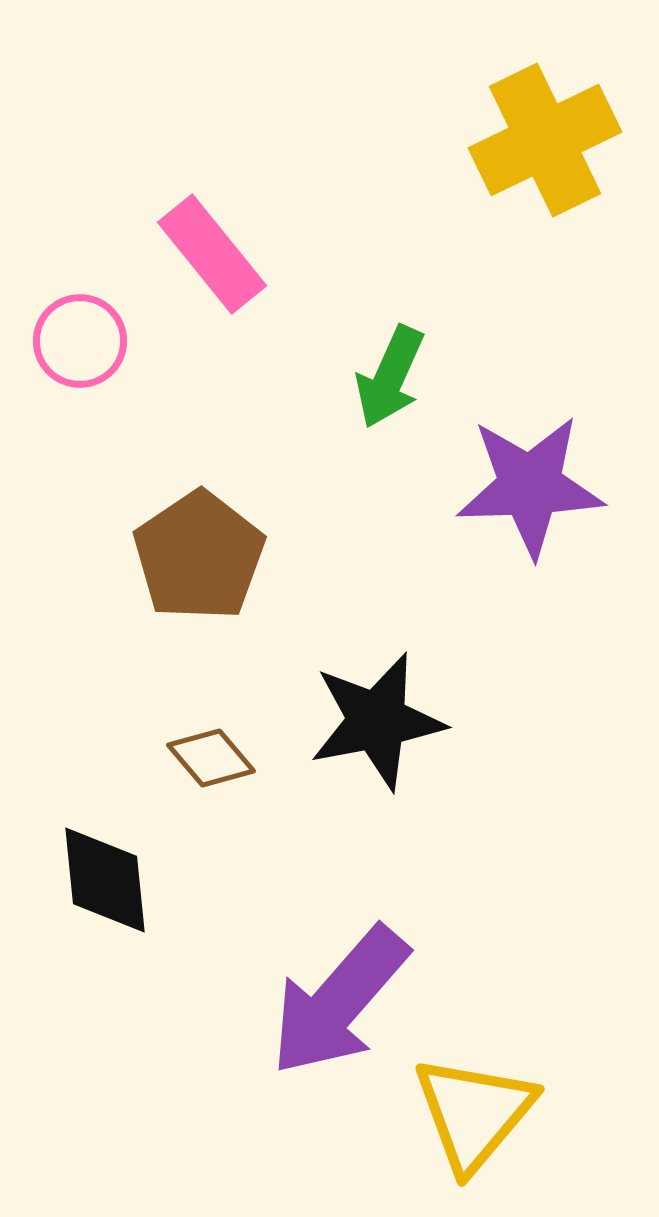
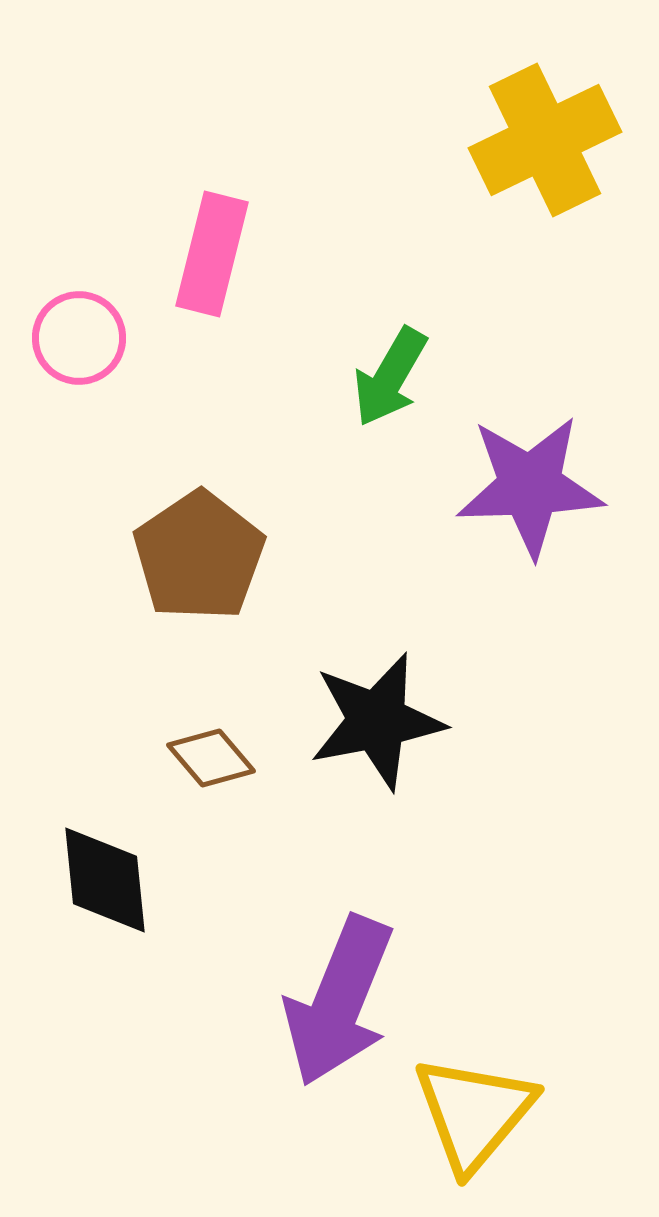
pink rectangle: rotated 53 degrees clockwise
pink circle: moved 1 px left, 3 px up
green arrow: rotated 6 degrees clockwise
purple arrow: rotated 19 degrees counterclockwise
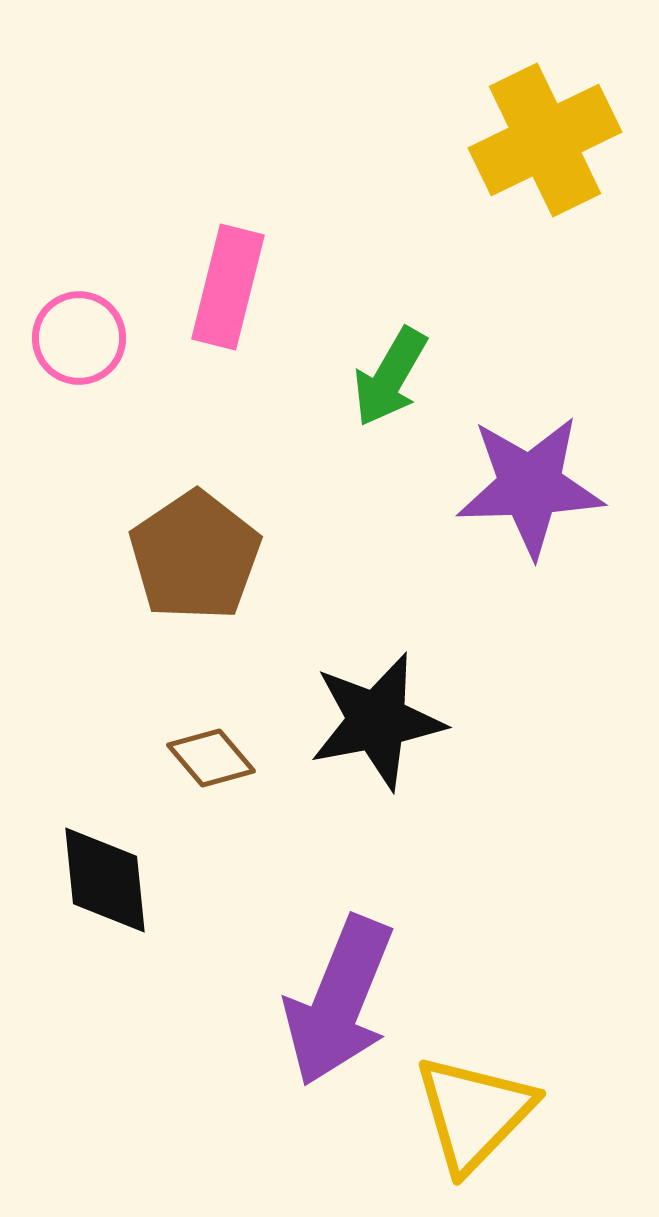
pink rectangle: moved 16 px right, 33 px down
brown pentagon: moved 4 px left
yellow triangle: rotated 4 degrees clockwise
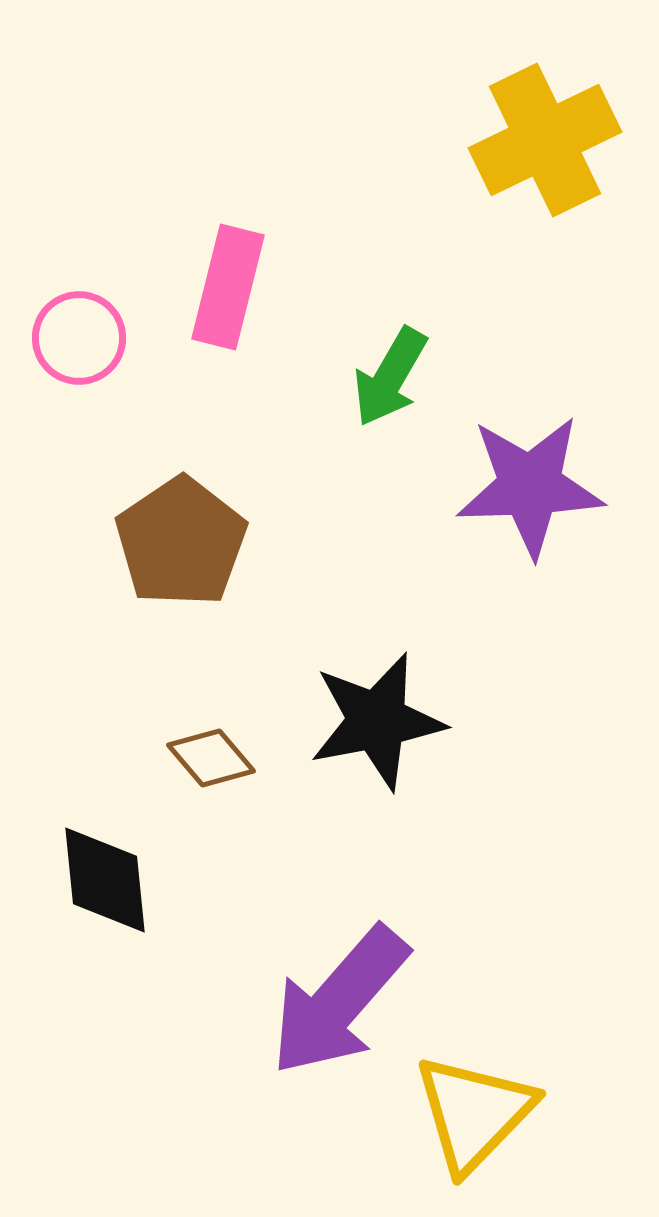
brown pentagon: moved 14 px left, 14 px up
purple arrow: rotated 19 degrees clockwise
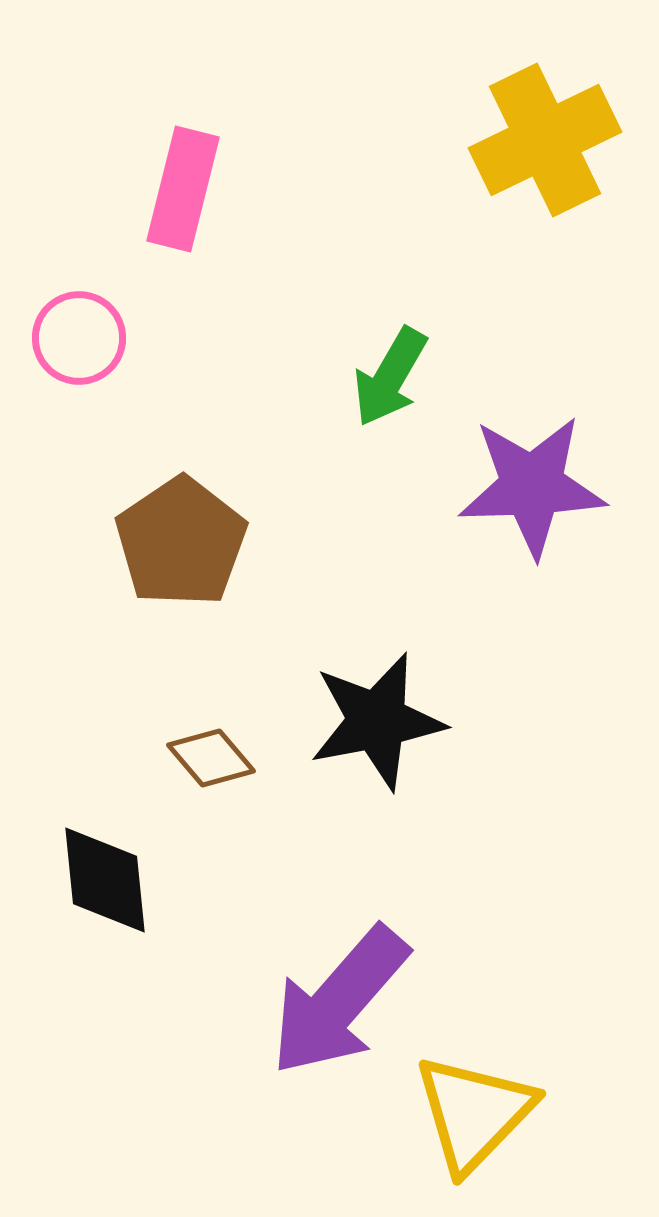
pink rectangle: moved 45 px left, 98 px up
purple star: moved 2 px right
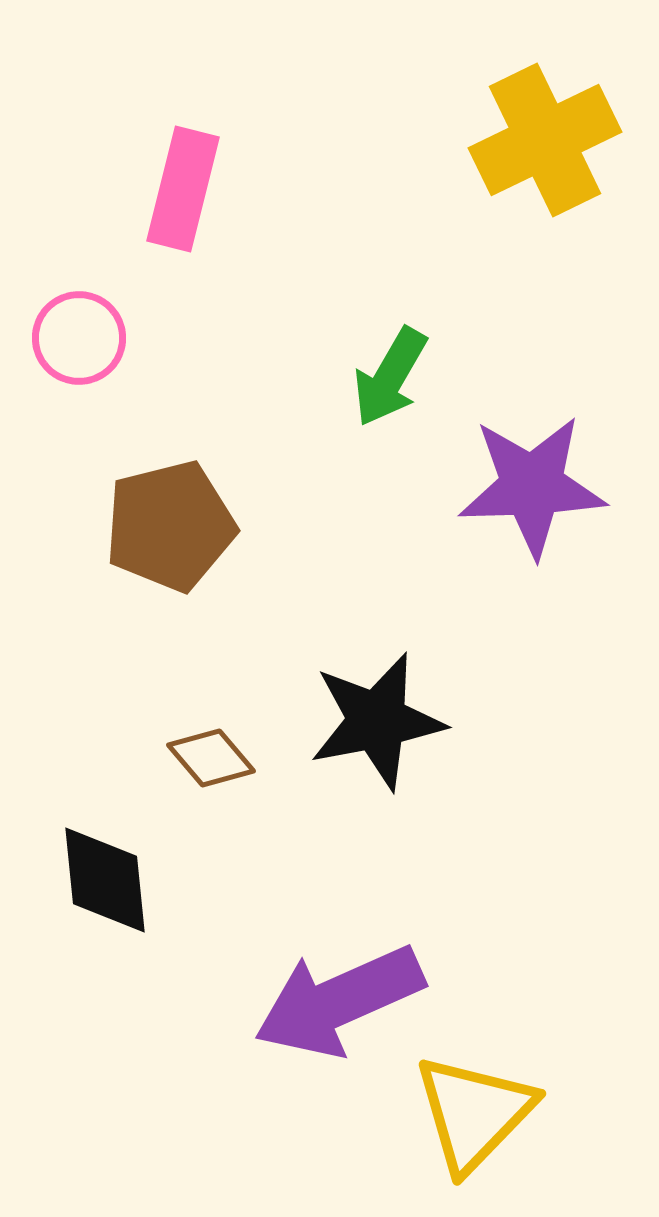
brown pentagon: moved 11 px left, 16 px up; rotated 20 degrees clockwise
purple arrow: rotated 25 degrees clockwise
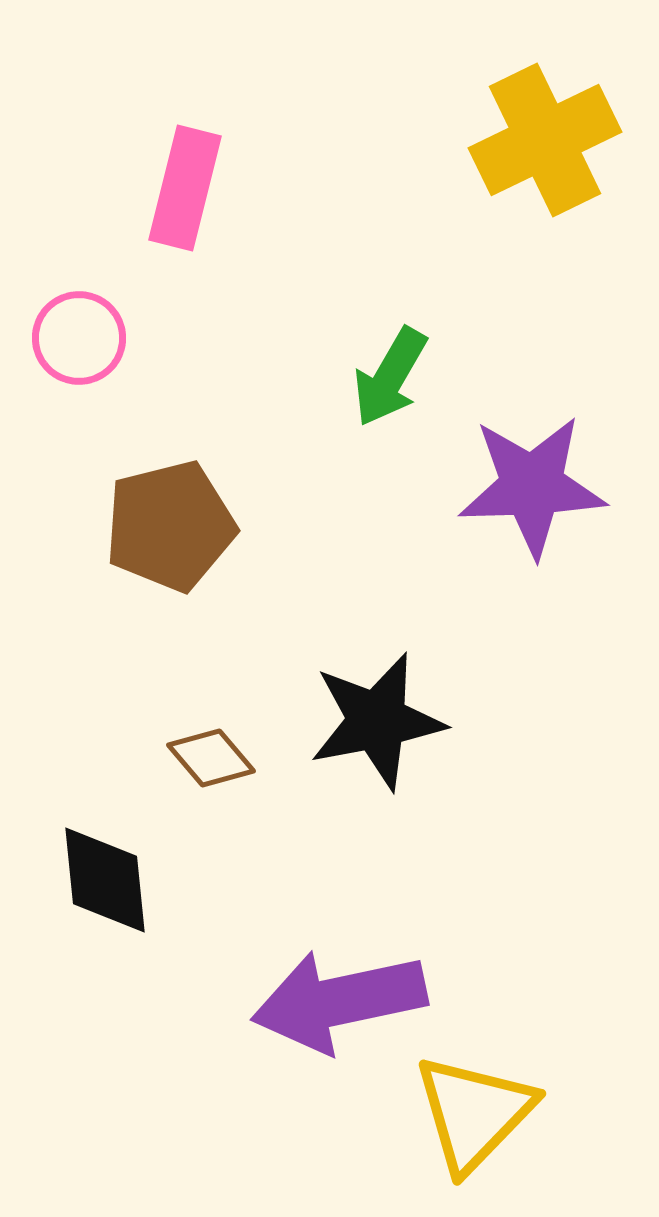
pink rectangle: moved 2 px right, 1 px up
purple arrow: rotated 12 degrees clockwise
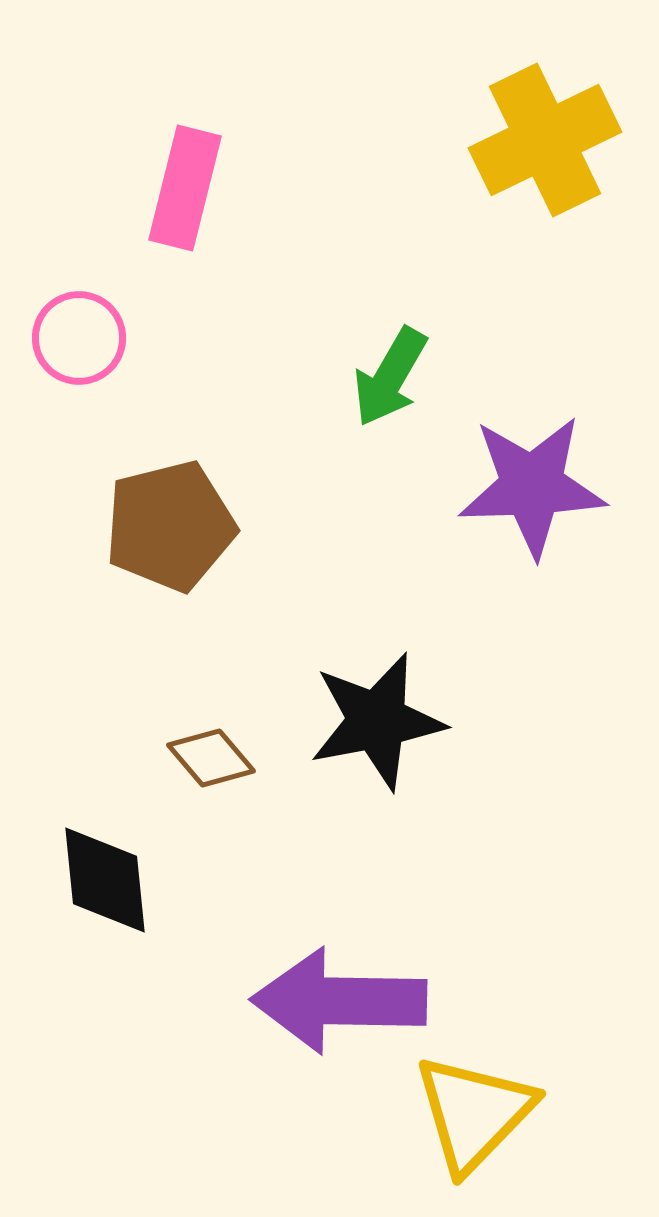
purple arrow: rotated 13 degrees clockwise
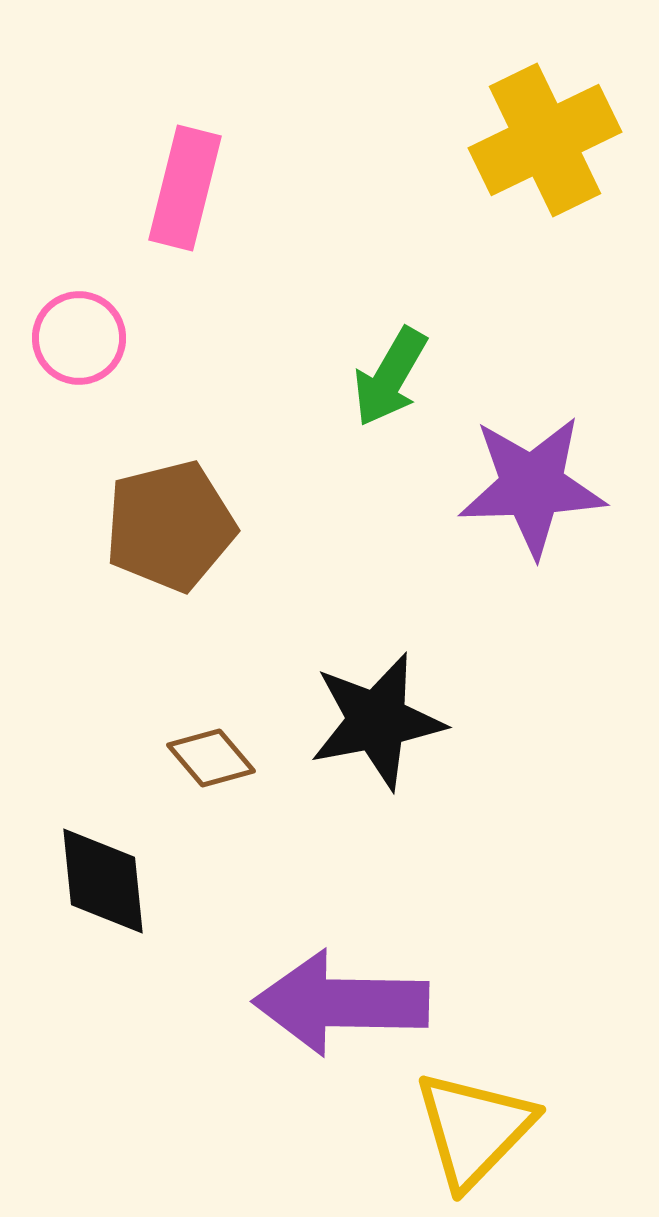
black diamond: moved 2 px left, 1 px down
purple arrow: moved 2 px right, 2 px down
yellow triangle: moved 16 px down
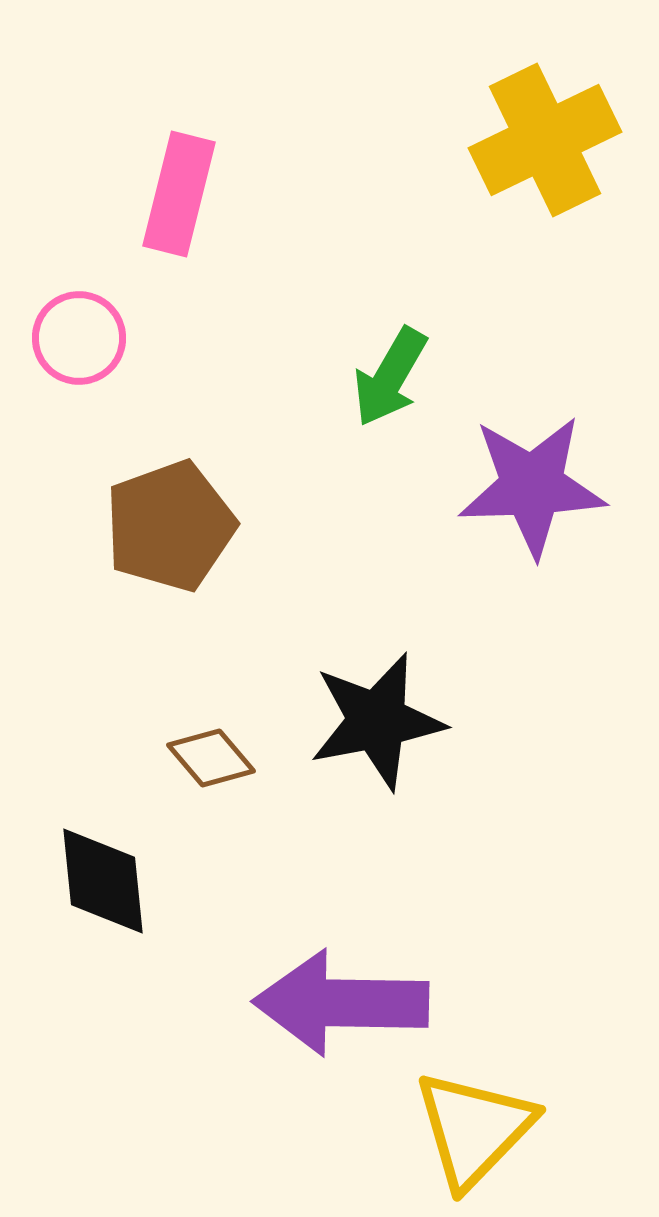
pink rectangle: moved 6 px left, 6 px down
brown pentagon: rotated 6 degrees counterclockwise
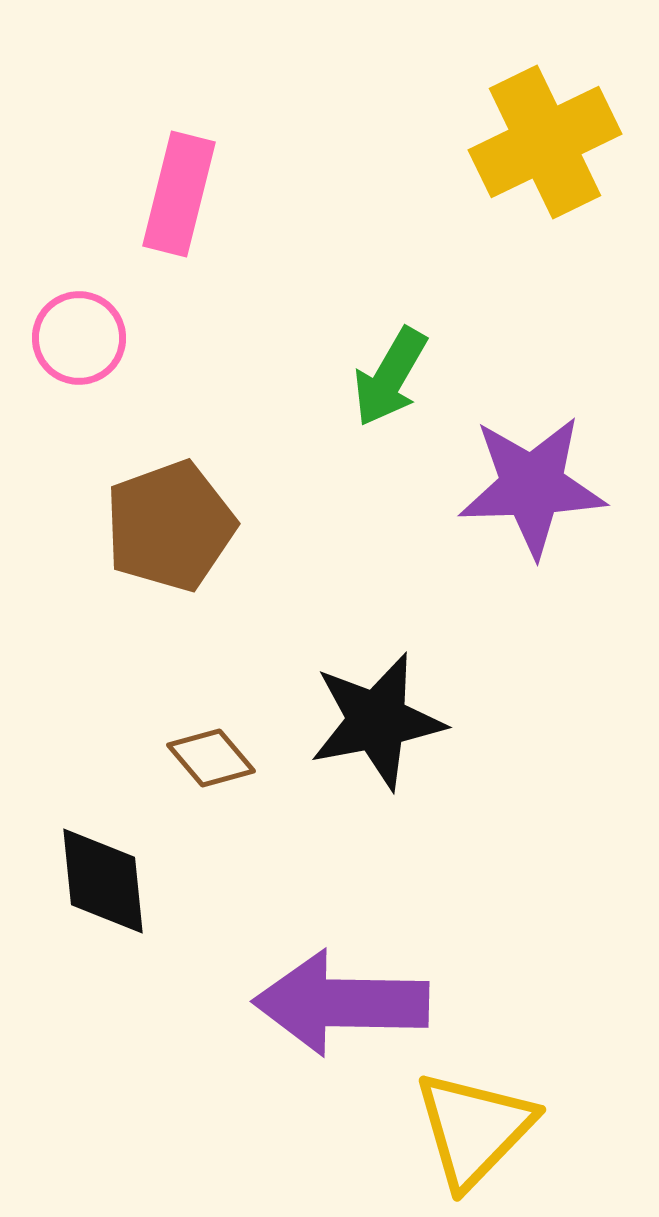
yellow cross: moved 2 px down
